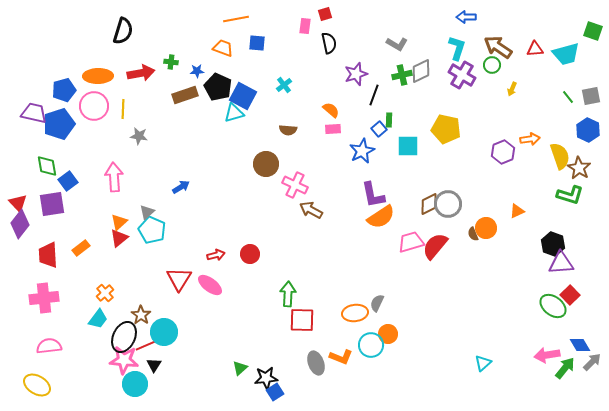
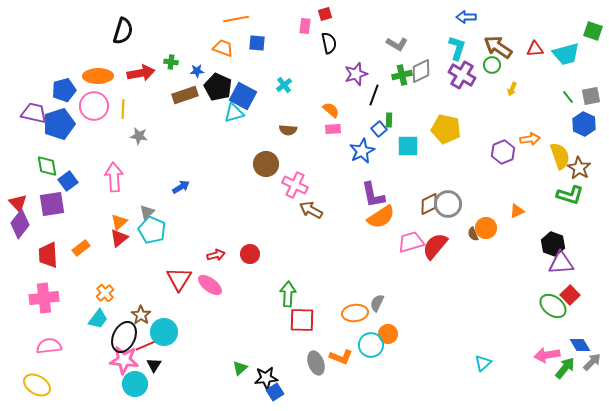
blue hexagon at (588, 130): moved 4 px left, 6 px up
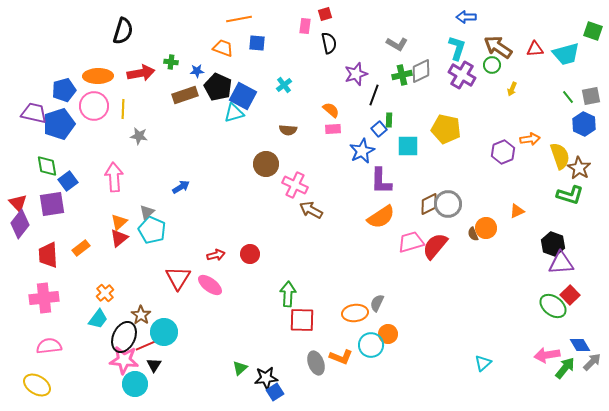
orange line at (236, 19): moved 3 px right
purple L-shape at (373, 195): moved 8 px right, 14 px up; rotated 12 degrees clockwise
red triangle at (179, 279): moved 1 px left, 1 px up
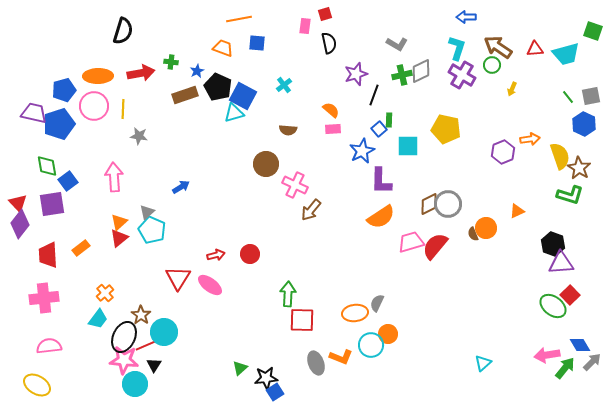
blue star at (197, 71): rotated 24 degrees counterclockwise
brown arrow at (311, 210): rotated 80 degrees counterclockwise
